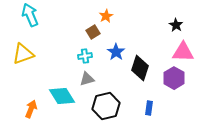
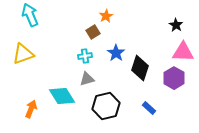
blue star: moved 1 px down
blue rectangle: rotated 56 degrees counterclockwise
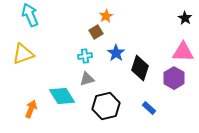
black star: moved 9 px right, 7 px up
brown square: moved 3 px right
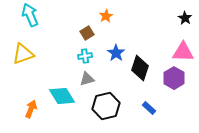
brown square: moved 9 px left, 1 px down
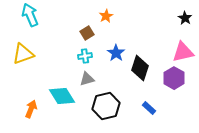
pink triangle: rotated 15 degrees counterclockwise
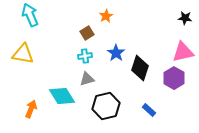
black star: rotated 24 degrees counterclockwise
yellow triangle: rotated 30 degrees clockwise
blue rectangle: moved 2 px down
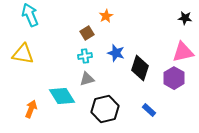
blue star: rotated 18 degrees counterclockwise
black hexagon: moved 1 px left, 3 px down
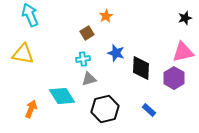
black star: rotated 24 degrees counterclockwise
cyan cross: moved 2 px left, 3 px down
black diamond: moved 1 px right; rotated 15 degrees counterclockwise
gray triangle: moved 2 px right
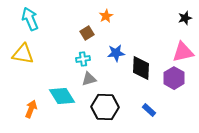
cyan arrow: moved 4 px down
blue star: rotated 24 degrees counterclockwise
black hexagon: moved 2 px up; rotated 16 degrees clockwise
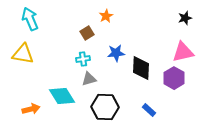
orange arrow: rotated 54 degrees clockwise
